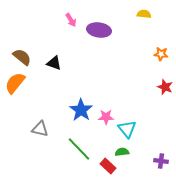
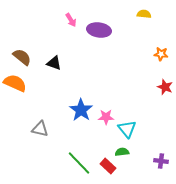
orange semicircle: rotated 75 degrees clockwise
green line: moved 14 px down
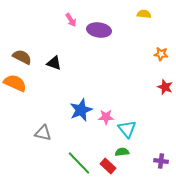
brown semicircle: rotated 12 degrees counterclockwise
blue star: rotated 15 degrees clockwise
gray triangle: moved 3 px right, 4 px down
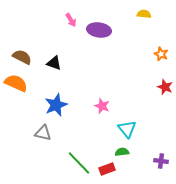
orange star: rotated 16 degrees clockwise
orange semicircle: moved 1 px right
blue star: moved 25 px left, 5 px up
pink star: moved 4 px left, 11 px up; rotated 21 degrees clockwise
red rectangle: moved 1 px left, 3 px down; rotated 63 degrees counterclockwise
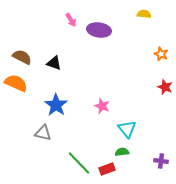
blue star: rotated 15 degrees counterclockwise
